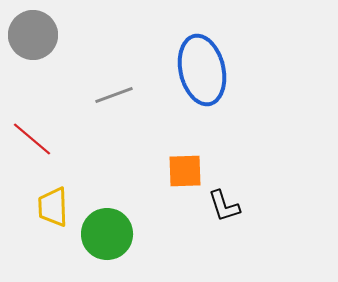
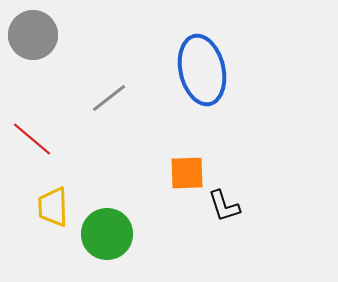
gray line: moved 5 px left, 3 px down; rotated 18 degrees counterclockwise
orange square: moved 2 px right, 2 px down
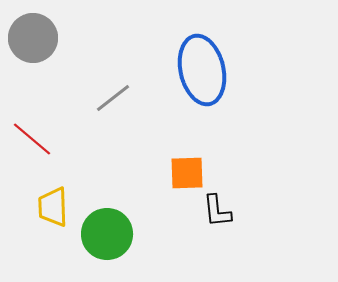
gray circle: moved 3 px down
gray line: moved 4 px right
black L-shape: moved 7 px left, 5 px down; rotated 12 degrees clockwise
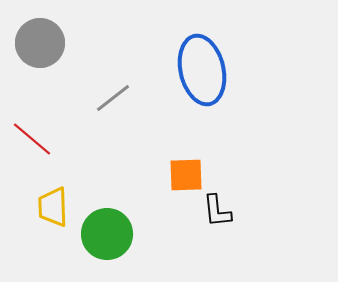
gray circle: moved 7 px right, 5 px down
orange square: moved 1 px left, 2 px down
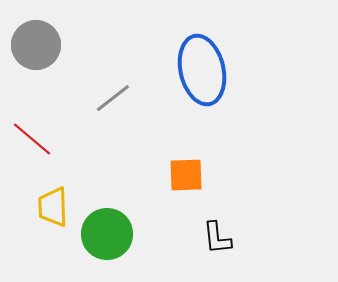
gray circle: moved 4 px left, 2 px down
black L-shape: moved 27 px down
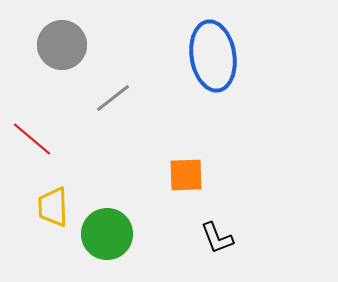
gray circle: moved 26 px right
blue ellipse: moved 11 px right, 14 px up; rotated 4 degrees clockwise
black L-shape: rotated 15 degrees counterclockwise
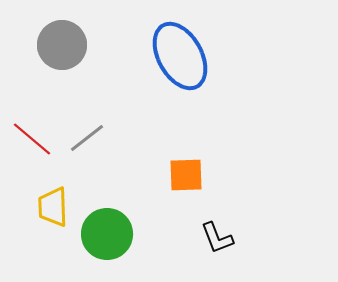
blue ellipse: moved 33 px left; rotated 20 degrees counterclockwise
gray line: moved 26 px left, 40 px down
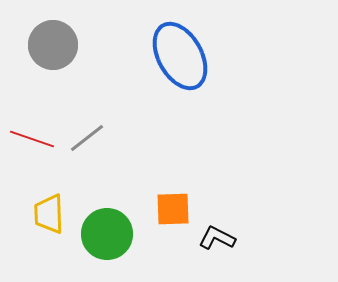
gray circle: moved 9 px left
red line: rotated 21 degrees counterclockwise
orange square: moved 13 px left, 34 px down
yellow trapezoid: moved 4 px left, 7 px down
black L-shape: rotated 138 degrees clockwise
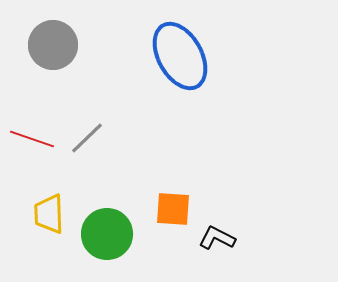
gray line: rotated 6 degrees counterclockwise
orange square: rotated 6 degrees clockwise
